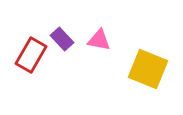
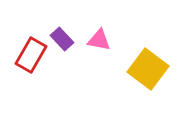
yellow square: rotated 15 degrees clockwise
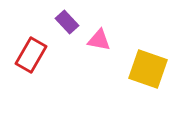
purple rectangle: moved 5 px right, 17 px up
yellow square: rotated 18 degrees counterclockwise
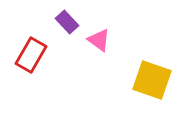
pink triangle: rotated 25 degrees clockwise
yellow square: moved 4 px right, 11 px down
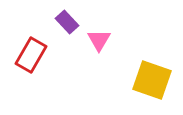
pink triangle: rotated 25 degrees clockwise
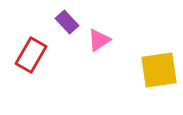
pink triangle: rotated 25 degrees clockwise
yellow square: moved 7 px right, 10 px up; rotated 27 degrees counterclockwise
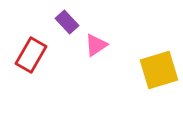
pink triangle: moved 3 px left, 5 px down
yellow square: rotated 9 degrees counterclockwise
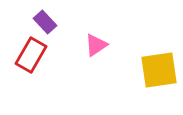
purple rectangle: moved 22 px left
yellow square: rotated 9 degrees clockwise
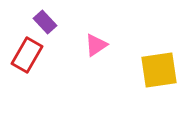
red rectangle: moved 4 px left
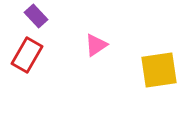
purple rectangle: moved 9 px left, 6 px up
